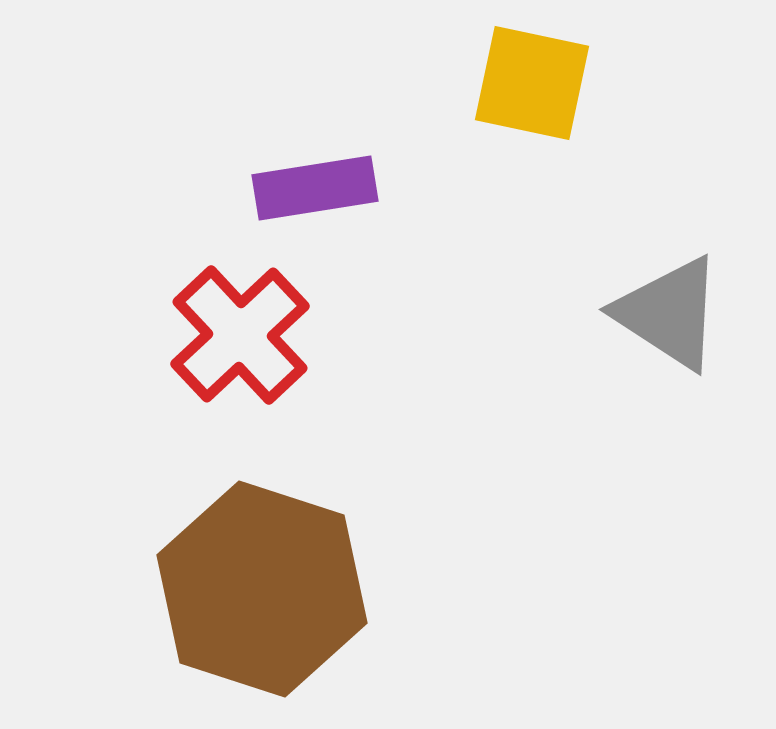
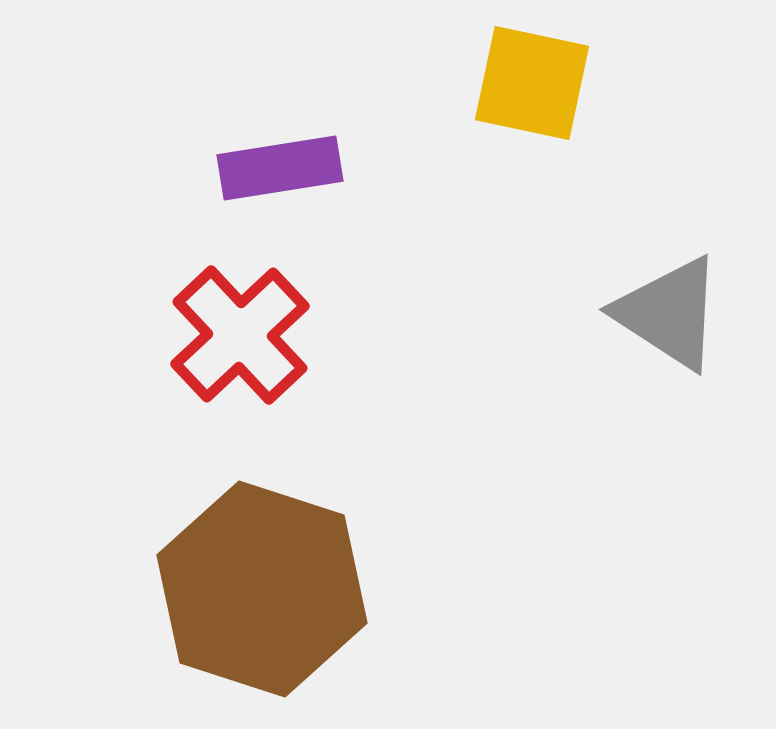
purple rectangle: moved 35 px left, 20 px up
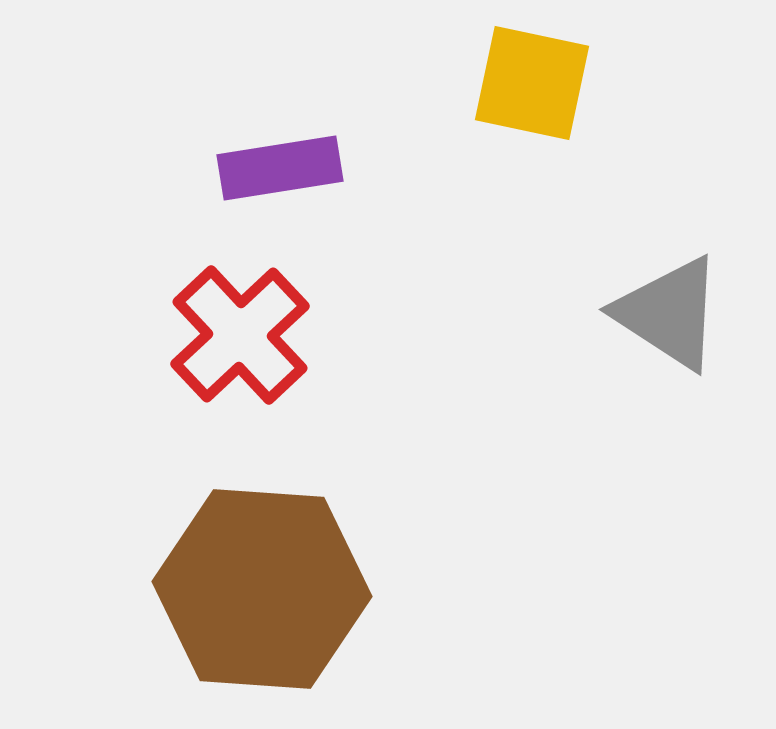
brown hexagon: rotated 14 degrees counterclockwise
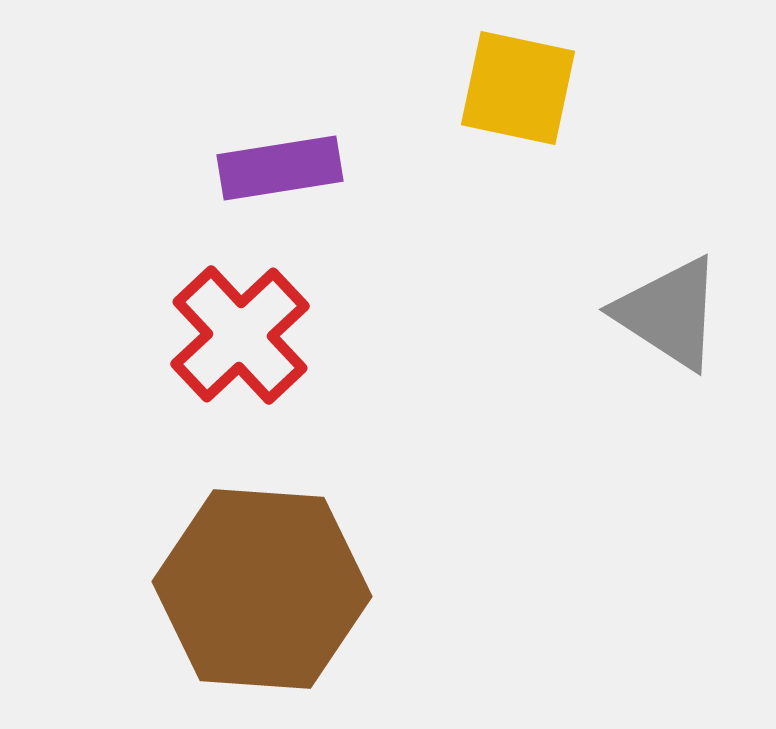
yellow square: moved 14 px left, 5 px down
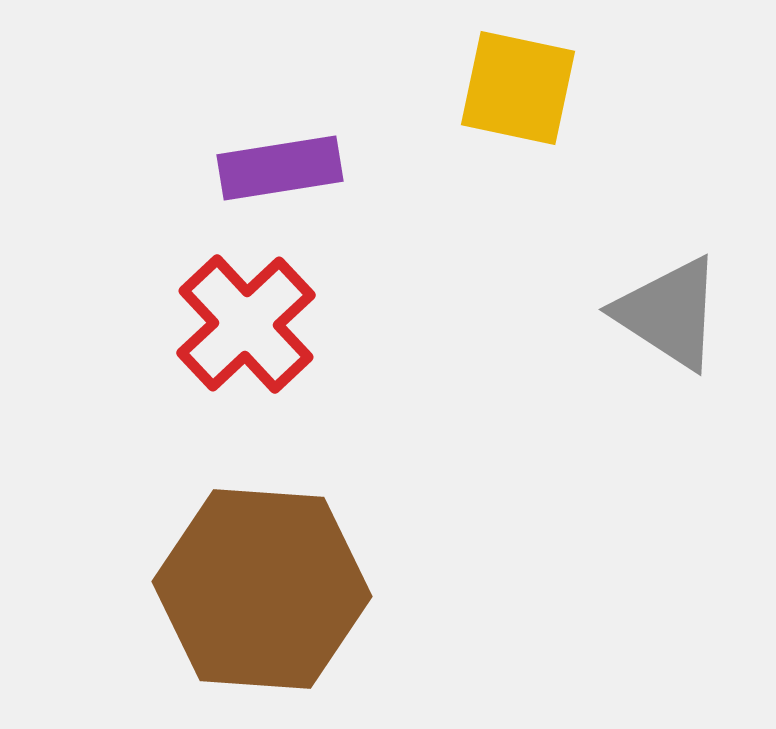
red cross: moved 6 px right, 11 px up
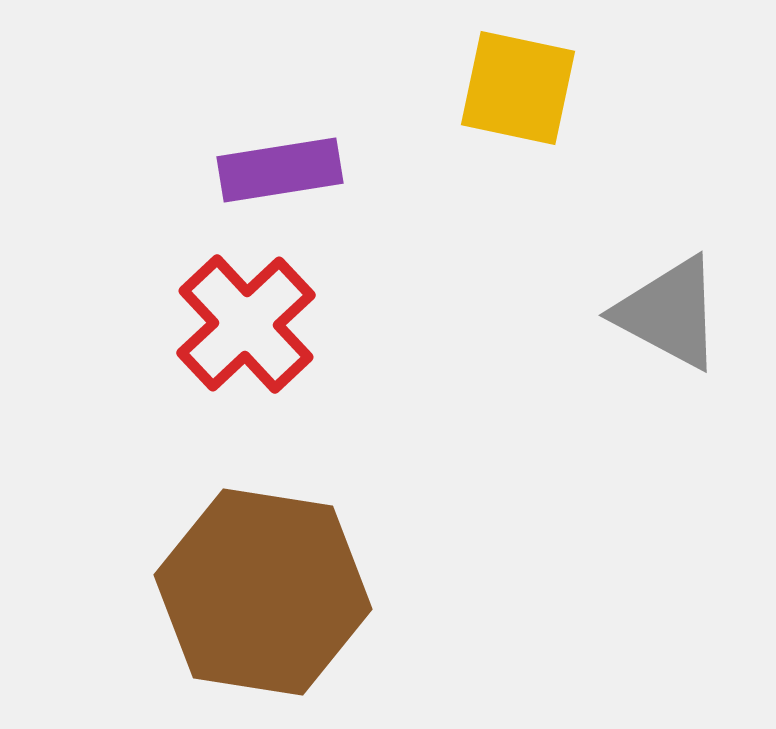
purple rectangle: moved 2 px down
gray triangle: rotated 5 degrees counterclockwise
brown hexagon: moved 1 px right, 3 px down; rotated 5 degrees clockwise
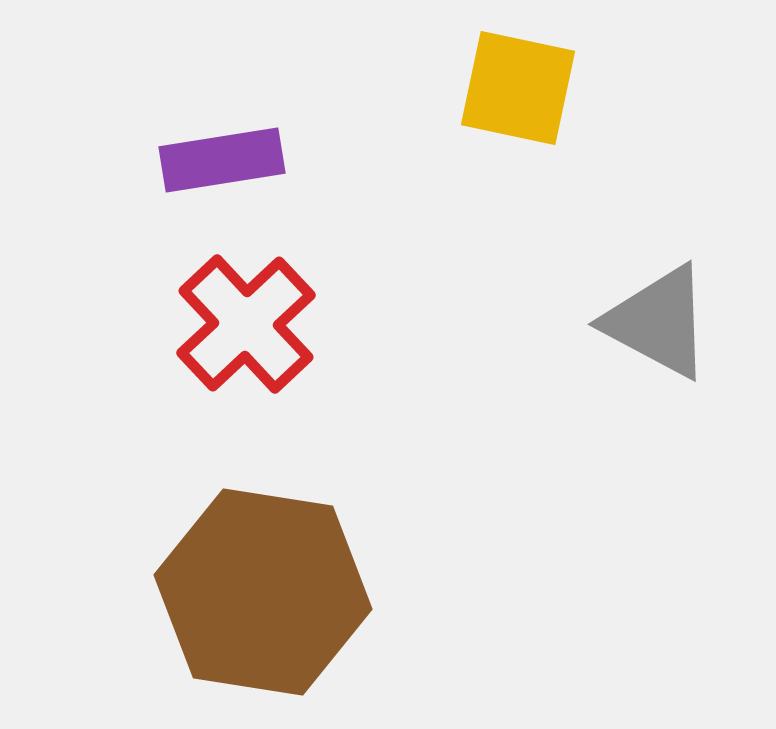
purple rectangle: moved 58 px left, 10 px up
gray triangle: moved 11 px left, 9 px down
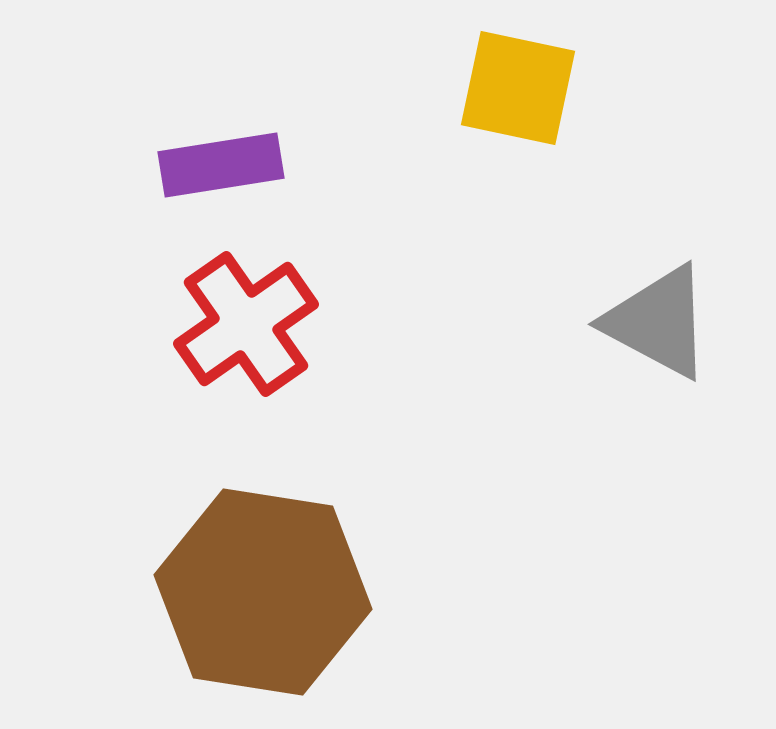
purple rectangle: moved 1 px left, 5 px down
red cross: rotated 8 degrees clockwise
